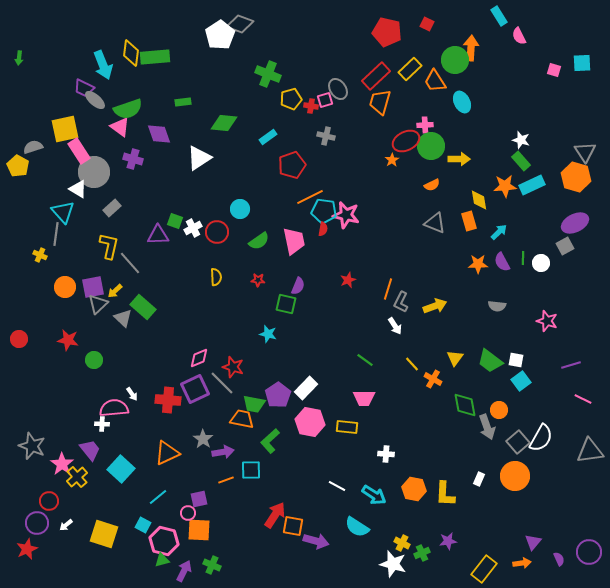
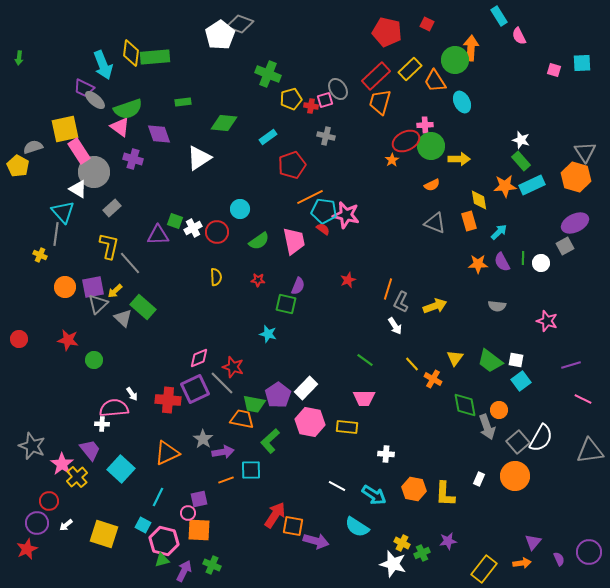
red semicircle at (323, 229): rotated 64 degrees counterclockwise
cyan line at (158, 497): rotated 24 degrees counterclockwise
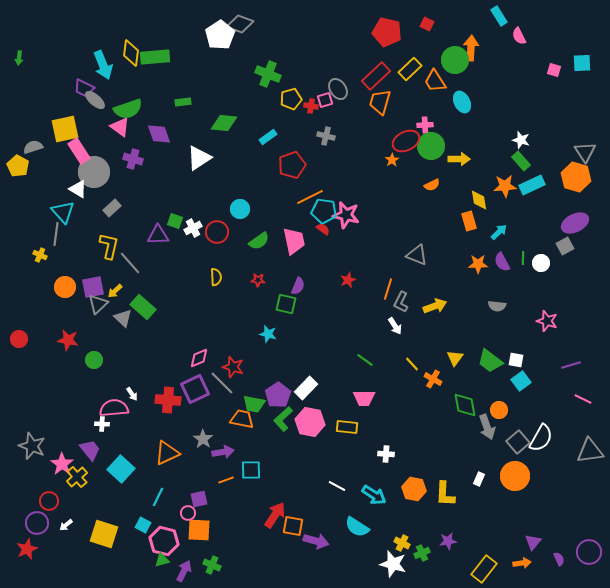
gray triangle at (435, 223): moved 18 px left, 32 px down
green L-shape at (270, 441): moved 13 px right, 22 px up
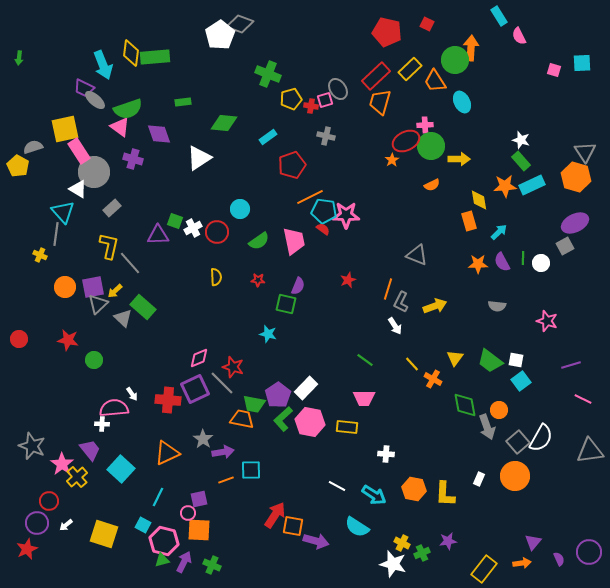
pink star at (346, 215): rotated 12 degrees counterclockwise
purple arrow at (184, 571): moved 9 px up
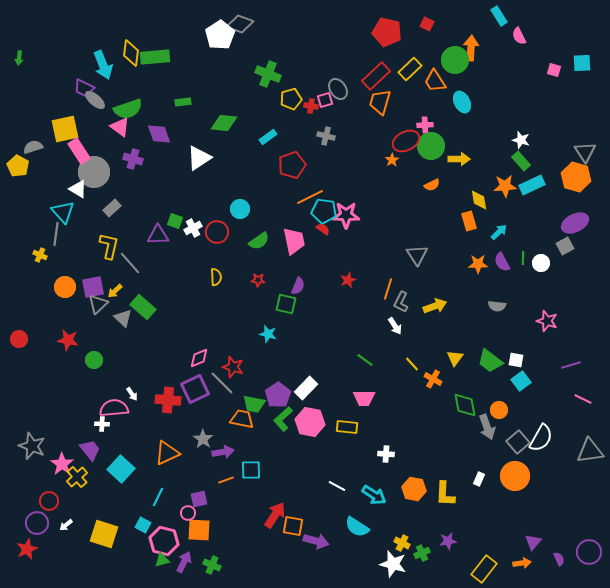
gray triangle at (417, 255): rotated 35 degrees clockwise
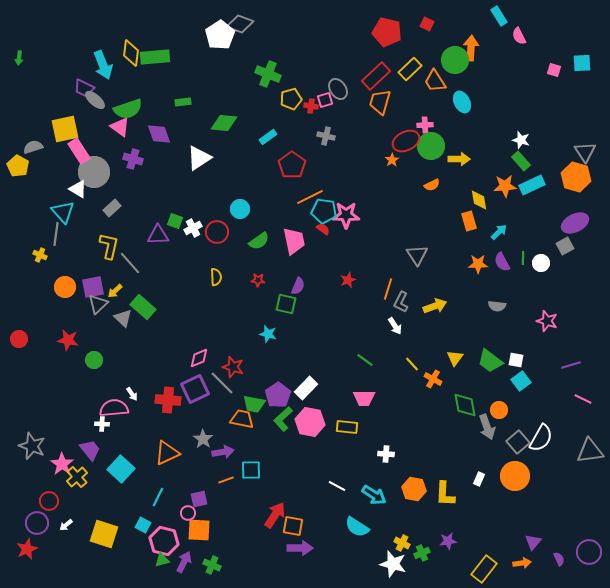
red pentagon at (292, 165): rotated 16 degrees counterclockwise
purple arrow at (316, 541): moved 16 px left, 7 px down; rotated 15 degrees counterclockwise
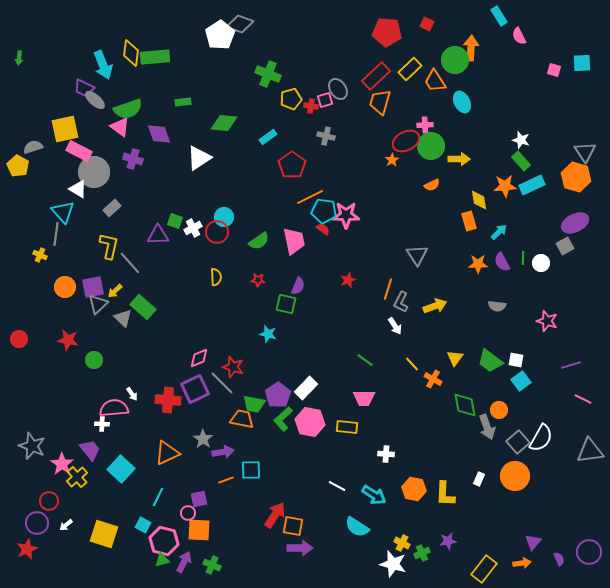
red pentagon at (387, 32): rotated 8 degrees counterclockwise
pink rectangle at (79, 151): rotated 30 degrees counterclockwise
cyan circle at (240, 209): moved 16 px left, 8 px down
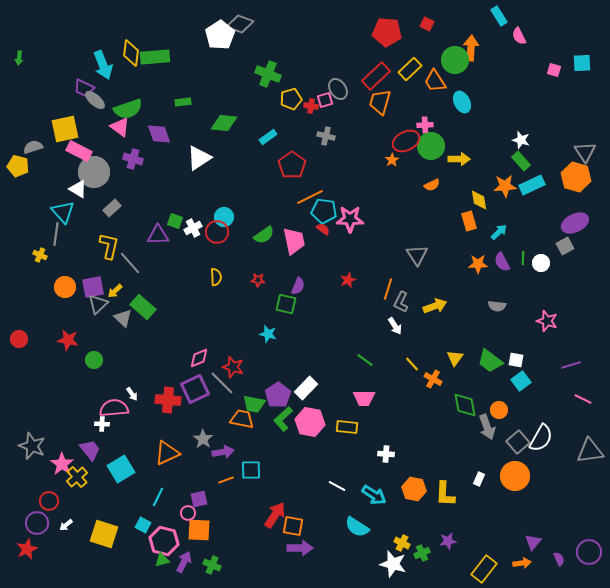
yellow pentagon at (18, 166): rotated 15 degrees counterclockwise
pink star at (346, 215): moved 4 px right, 4 px down
green semicircle at (259, 241): moved 5 px right, 6 px up
cyan square at (121, 469): rotated 16 degrees clockwise
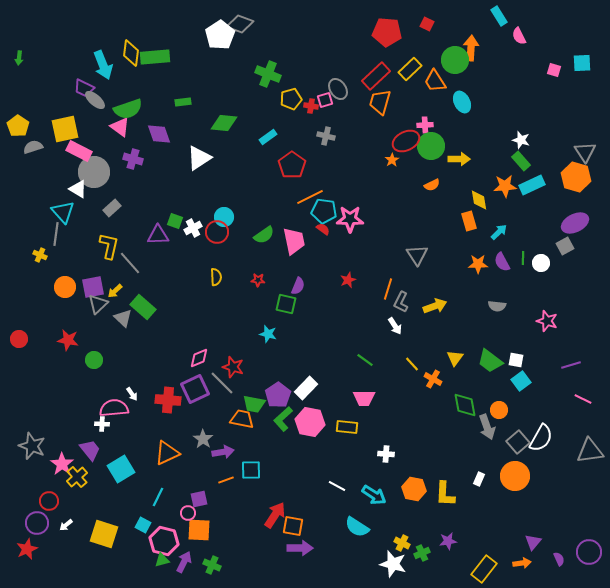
yellow pentagon at (18, 166): moved 40 px up; rotated 20 degrees clockwise
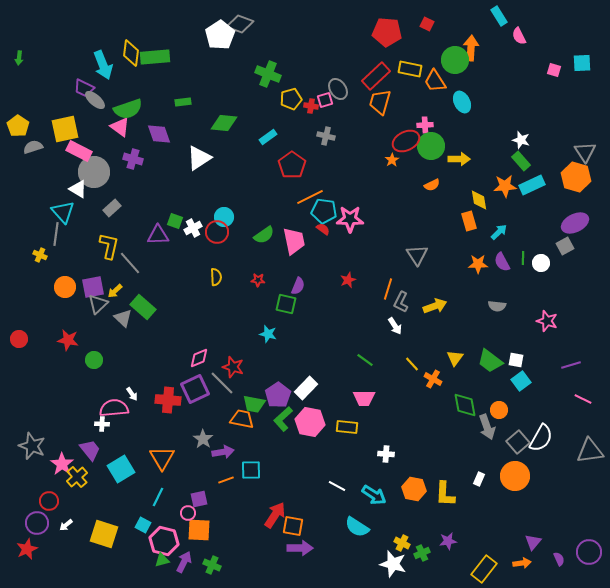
yellow rectangle at (410, 69): rotated 55 degrees clockwise
orange triangle at (167, 453): moved 5 px left, 5 px down; rotated 36 degrees counterclockwise
